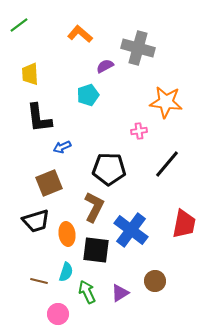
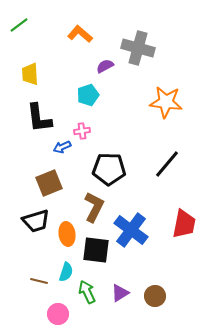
pink cross: moved 57 px left
brown circle: moved 15 px down
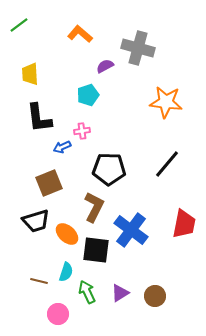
orange ellipse: rotated 40 degrees counterclockwise
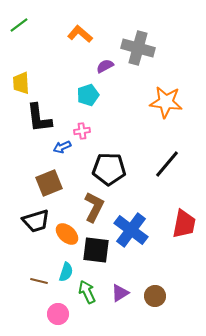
yellow trapezoid: moved 9 px left, 9 px down
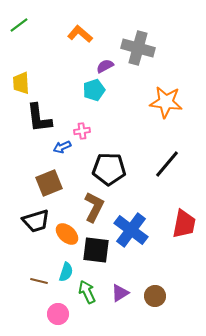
cyan pentagon: moved 6 px right, 5 px up
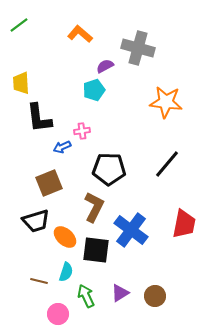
orange ellipse: moved 2 px left, 3 px down
green arrow: moved 1 px left, 4 px down
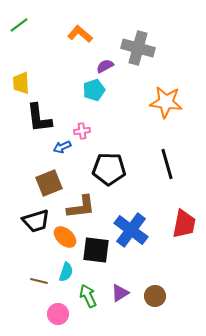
black line: rotated 56 degrees counterclockwise
brown L-shape: moved 13 px left; rotated 56 degrees clockwise
green arrow: moved 2 px right
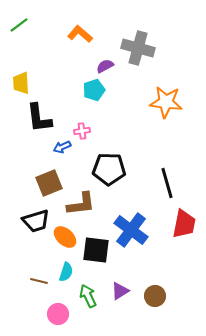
black line: moved 19 px down
brown L-shape: moved 3 px up
purple triangle: moved 2 px up
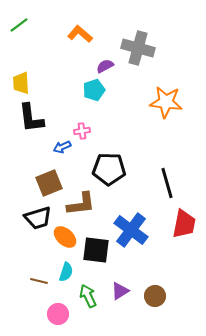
black L-shape: moved 8 px left
black trapezoid: moved 2 px right, 3 px up
